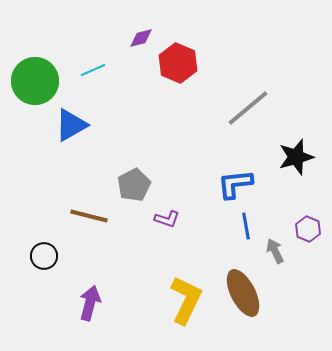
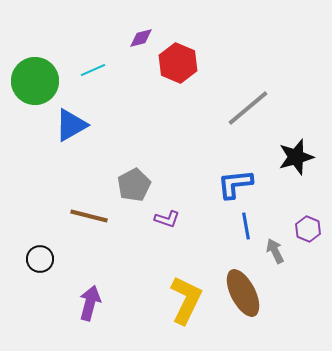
black circle: moved 4 px left, 3 px down
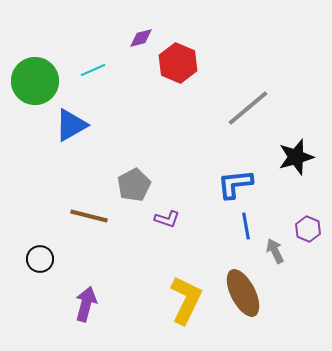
purple arrow: moved 4 px left, 1 px down
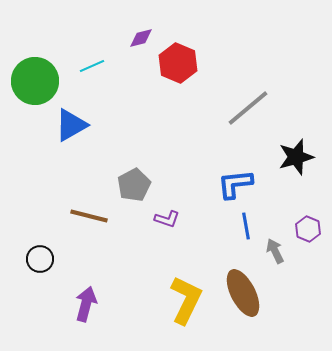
cyan line: moved 1 px left, 4 px up
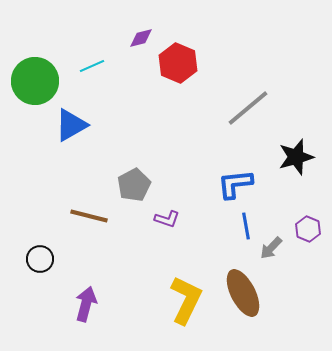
gray arrow: moved 4 px left, 3 px up; rotated 110 degrees counterclockwise
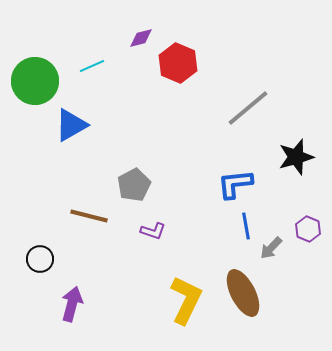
purple L-shape: moved 14 px left, 12 px down
purple arrow: moved 14 px left
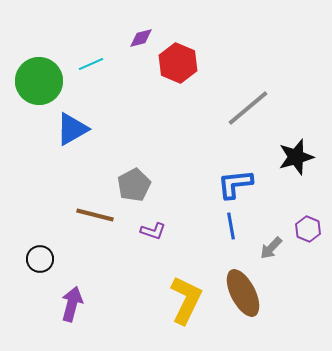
cyan line: moved 1 px left, 2 px up
green circle: moved 4 px right
blue triangle: moved 1 px right, 4 px down
brown line: moved 6 px right, 1 px up
blue line: moved 15 px left
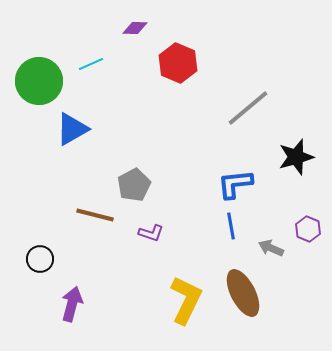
purple diamond: moved 6 px left, 10 px up; rotated 15 degrees clockwise
purple L-shape: moved 2 px left, 2 px down
gray arrow: rotated 70 degrees clockwise
